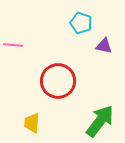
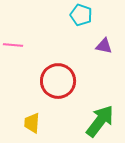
cyan pentagon: moved 8 px up
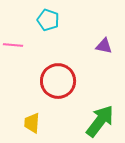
cyan pentagon: moved 33 px left, 5 px down
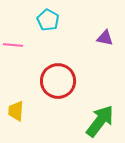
cyan pentagon: rotated 10 degrees clockwise
purple triangle: moved 1 px right, 8 px up
yellow trapezoid: moved 16 px left, 12 px up
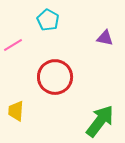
pink line: rotated 36 degrees counterclockwise
red circle: moved 3 px left, 4 px up
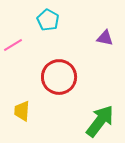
red circle: moved 4 px right
yellow trapezoid: moved 6 px right
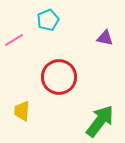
cyan pentagon: rotated 20 degrees clockwise
pink line: moved 1 px right, 5 px up
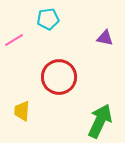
cyan pentagon: moved 1 px up; rotated 15 degrees clockwise
green arrow: rotated 12 degrees counterclockwise
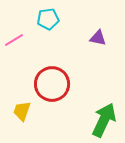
purple triangle: moved 7 px left
red circle: moved 7 px left, 7 px down
yellow trapezoid: rotated 15 degrees clockwise
green arrow: moved 4 px right, 1 px up
